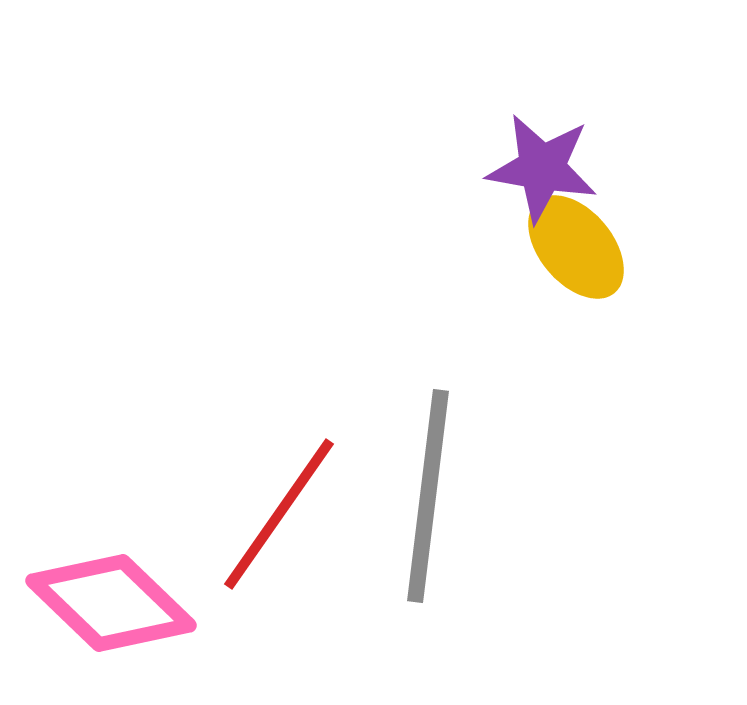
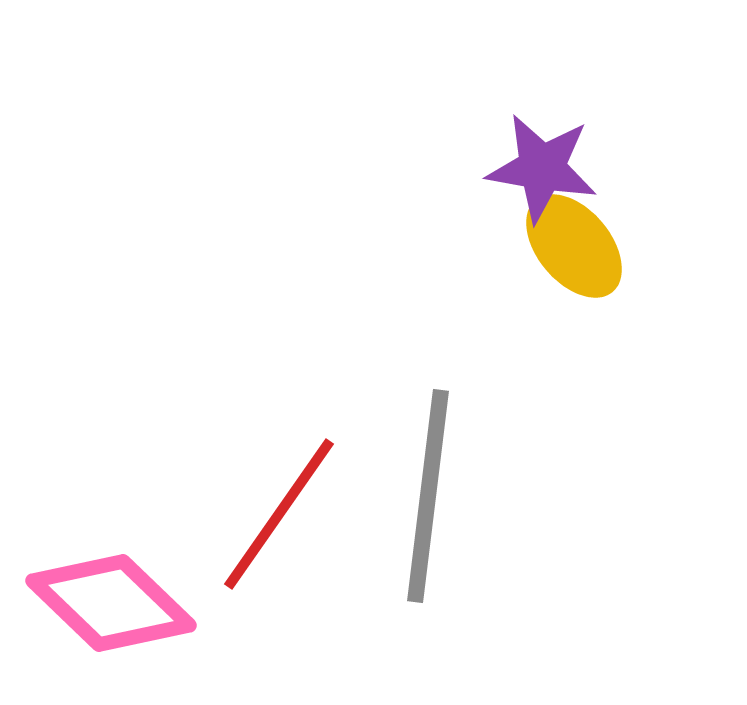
yellow ellipse: moved 2 px left, 1 px up
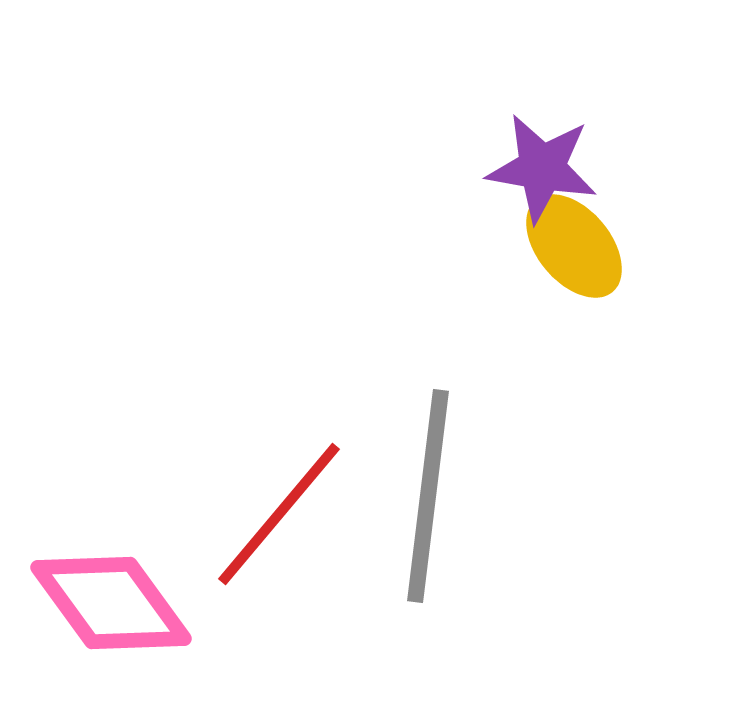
red line: rotated 5 degrees clockwise
pink diamond: rotated 10 degrees clockwise
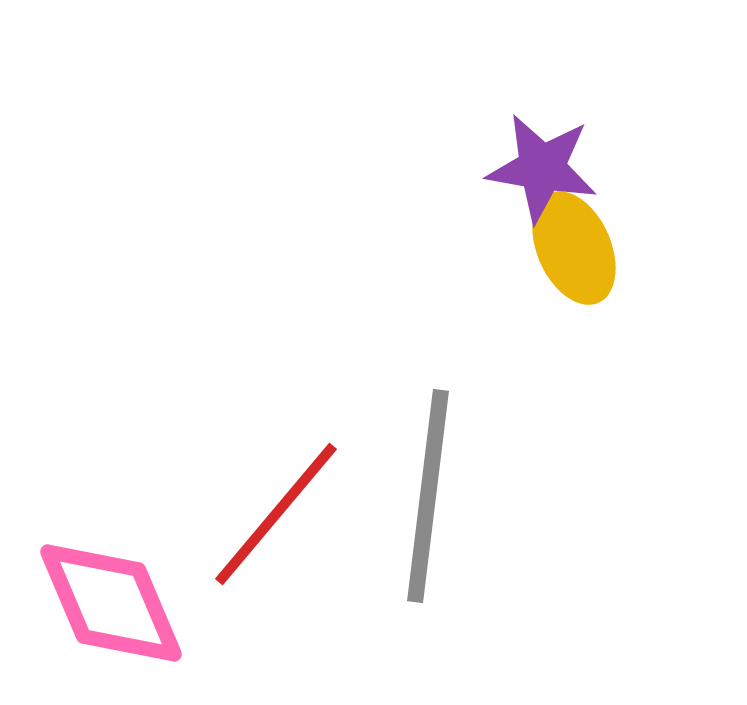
yellow ellipse: moved 2 px down; rotated 16 degrees clockwise
red line: moved 3 px left
pink diamond: rotated 13 degrees clockwise
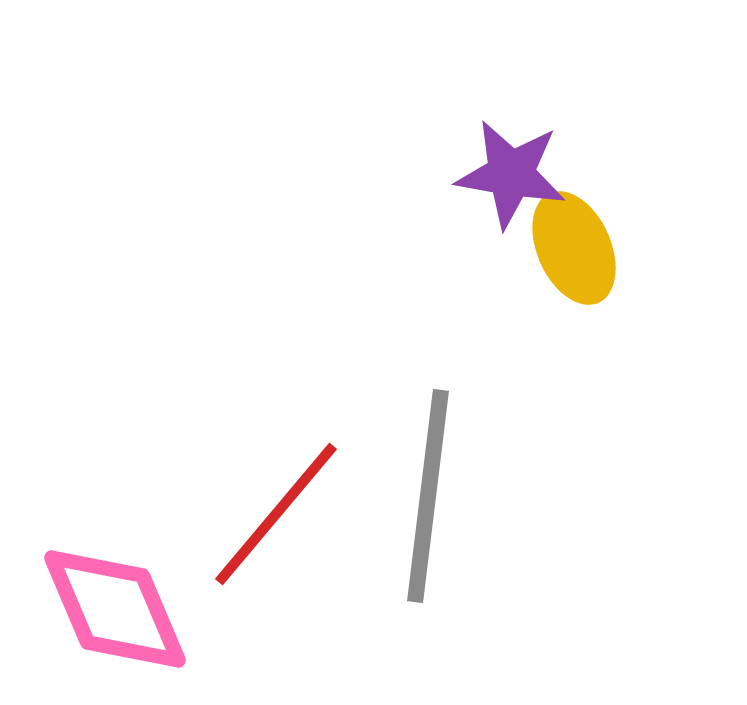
purple star: moved 31 px left, 6 px down
pink diamond: moved 4 px right, 6 px down
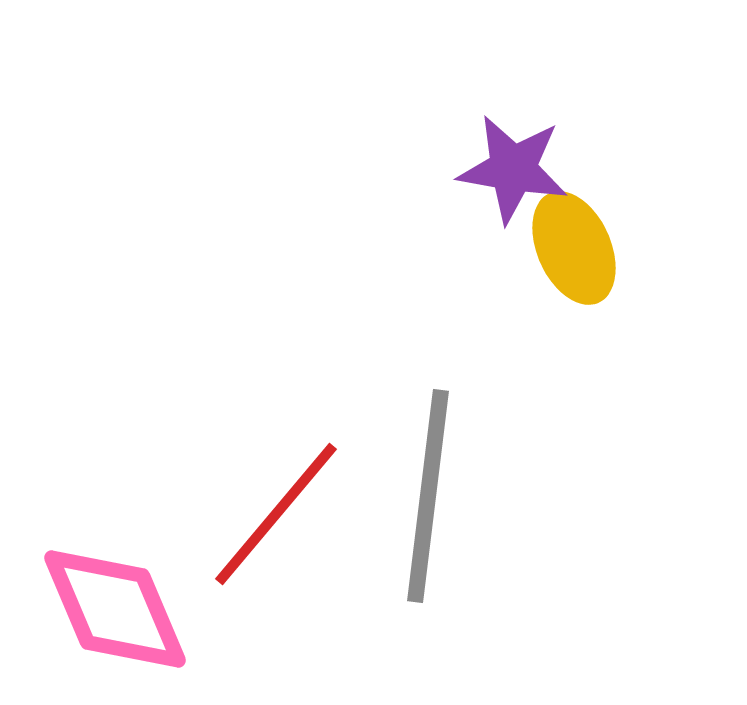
purple star: moved 2 px right, 5 px up
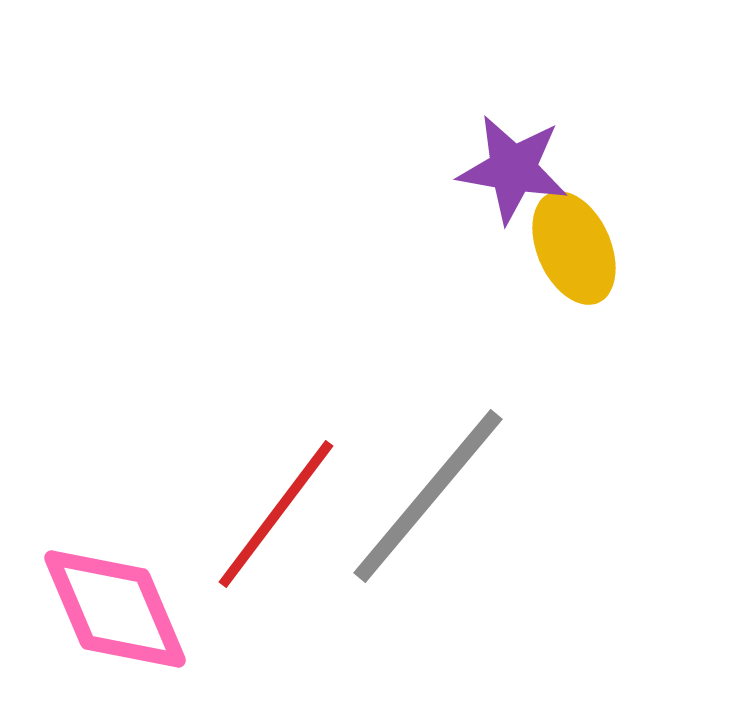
gray line: rotated 33 degrees clockwise
red line: rotated 3 degrees counterclockwise
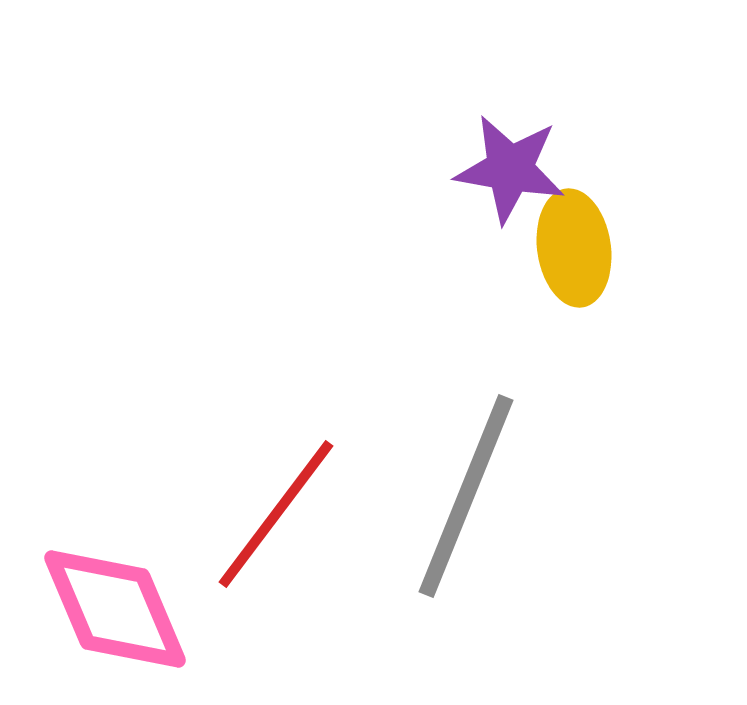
purple star: moved 3 px left
yellow ellipse: rotated 16 degrees clockwise
gray line: moved 38 px right; rotated 18 degrees counterclockwise
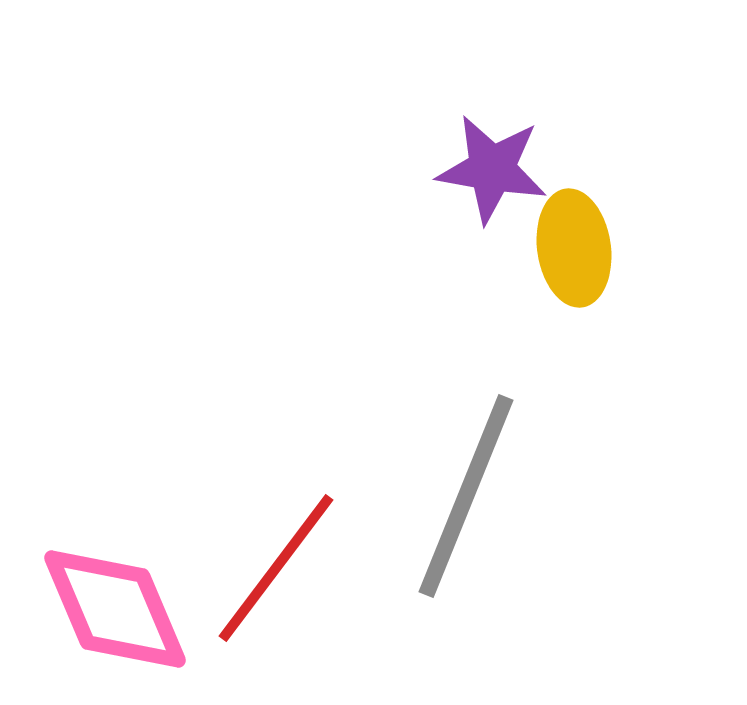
purple star: moved 18 px left
red line: moved 54 px down
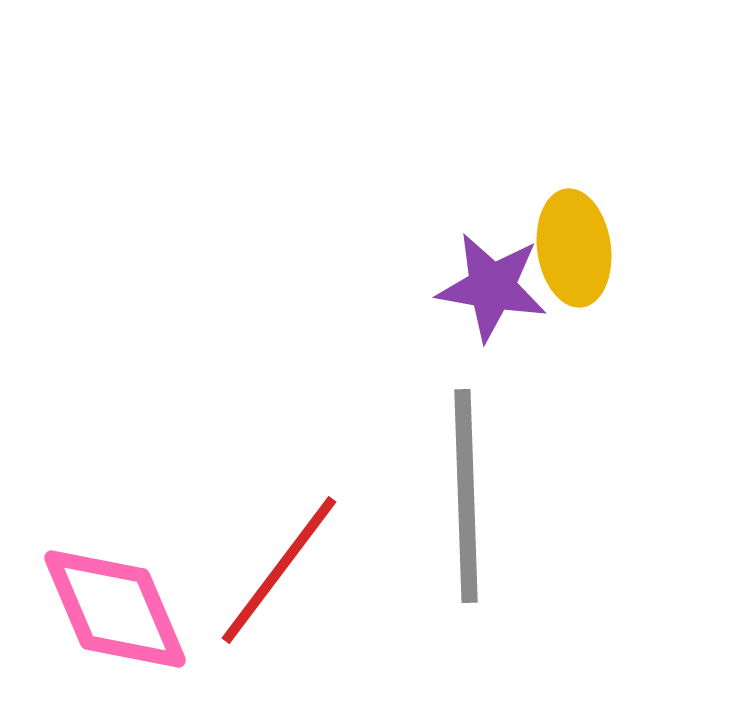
purple star: moved 118 px down
gray line: rotated 24 degrees counterclockwise
red line: moved 3 px right, 2 px down
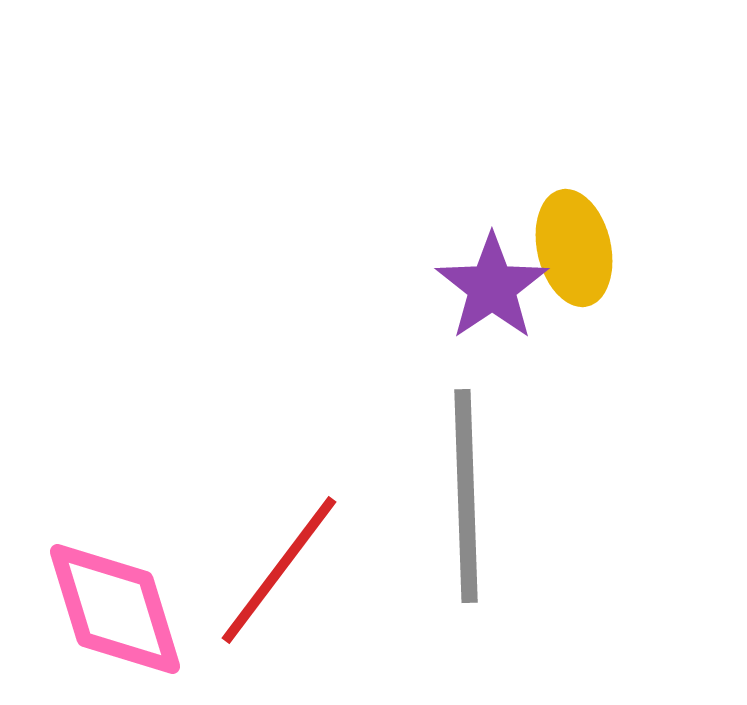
yellow ellipse: rotated 5 degrees counterclockwise
purple star: rotated 28 degrees clockwise
pink diamond: rotated 6 degrees clockwise
